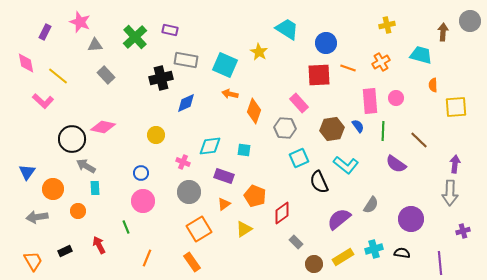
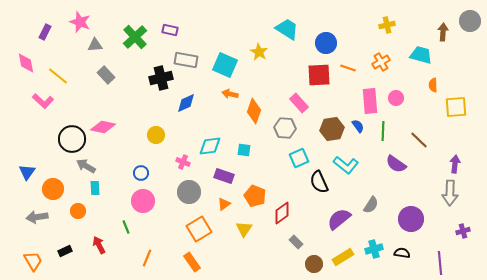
yellow triangle at (244, 229): rotated 24 degrees counterclockwise
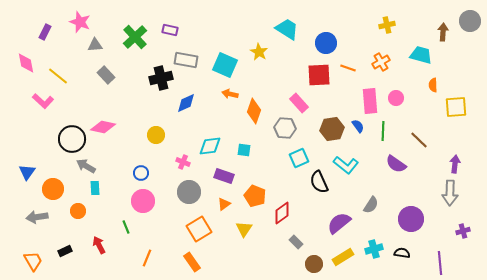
purple semicircle at (339, 219): moved 4 px down
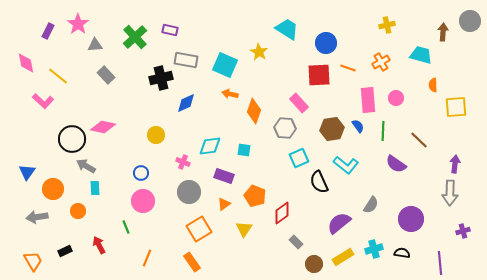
pink star at (80, 22): moved 2 px left, 2 px down; rotated 15 degrees clockwise
purple rectangle at (45, 32): moved 3 px right, 1 px up
pink rectangle at (370, 101): moved 2 px left, 1 px up
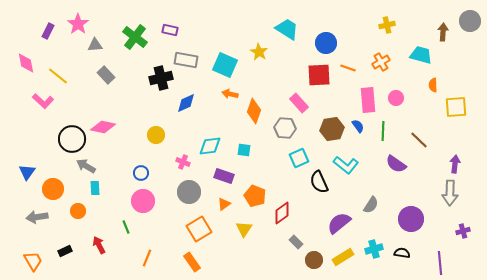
green cross at (135, 37): rotated 10 degrees counterclockwise
brown circle at (314, 264): moved 4 px up
